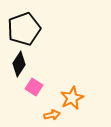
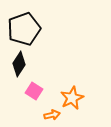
pink square: moved 4 px down
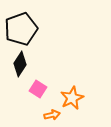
black pentagon: moved 3 px left
black diamond: moved 1 px right
pink square: moved 4 px right, 2 px up
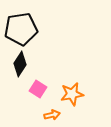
black pentagon: rotated 12 degrees clockwise
orange star: moved 4 px up; rotated 15 degrees clockwise
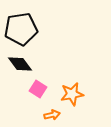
black diamond: rotated 70 degrees counterclockwise
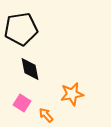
black diamond: moved 10 px right, 5 px down; rotated 25 degrees clockwise
pink square: moved 16 px left, 14 px down
orange arrow: moved 6 px left; rotated 119 degrees counterclockwise
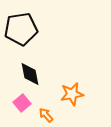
black diamond: moved 5 px down
pink square: rotated 18 degrees clockwise
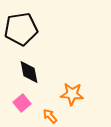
black diamond: moved 1 px left, 2 px up
orange star: rotated 15 degrees clockwise
orange arrow: moved 4 px right, 1 px down
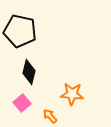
black pentagon: moved 1 px left, 2 px down; rotated 20 degrees clockwise
black diamond: rotated 25 degrees clockwise
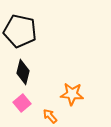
black diamond: moved 6 px left
